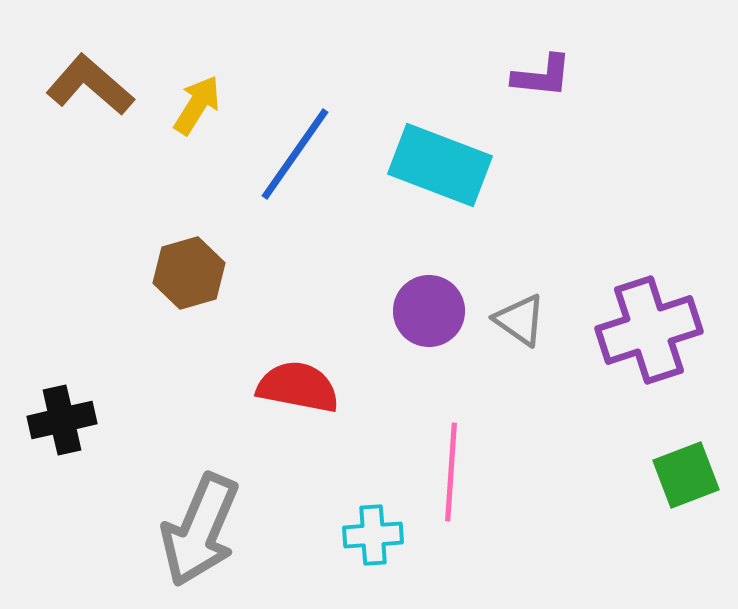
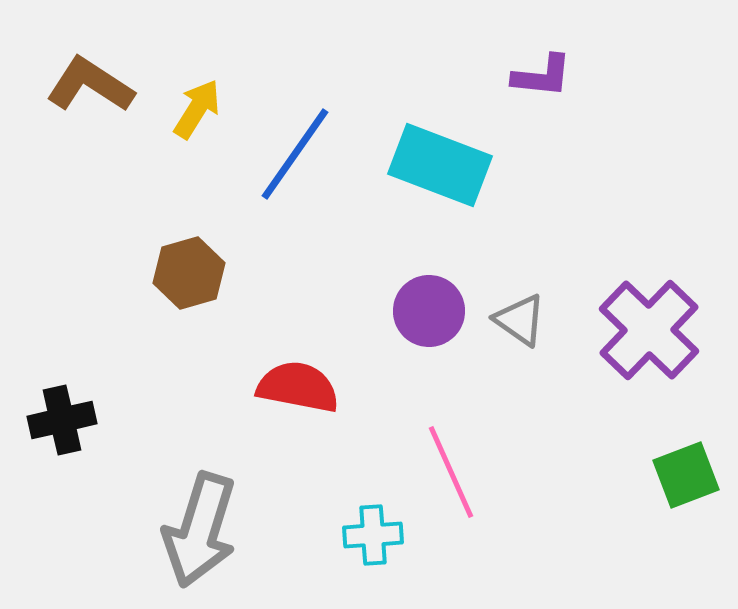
brown L-shape: rotated 8 degrees counterclockwise
yellow arrow: moved 4 px down
purple cross: rotated 28 degrees counterclockwise
pink line: rotated 28 degrees counterclockwise
gray arrow: rotated 6 degrees counterclockwise
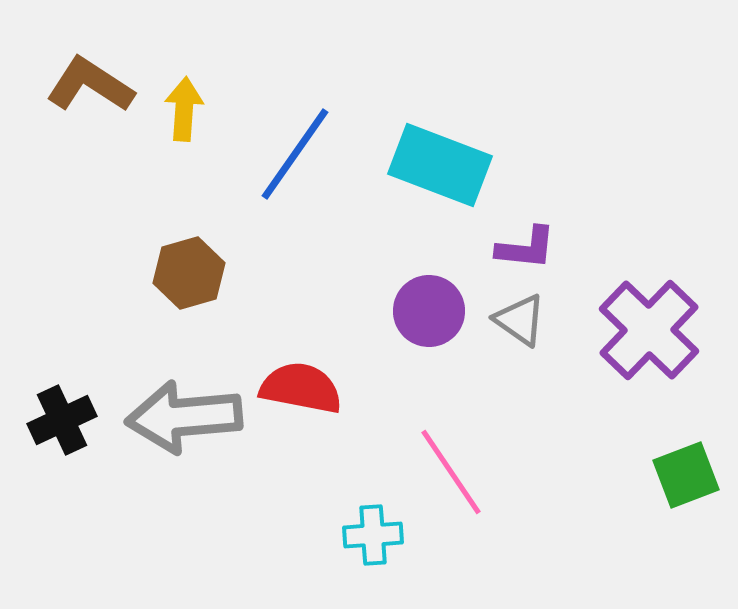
purple L-shape: moved 16 px left, 172 px down
yellow arrow: moved 13 px left; rotated 28 degrees counterclockwise
red semicircle: moved 3 px right, 1 px down
black cross: rotated 12 degrees counterclockwise
pink line: rotated 10 degrees counterclockwise
gray arrow: moved 16 px left, 113 px up; rotated 68 degrees clockwise
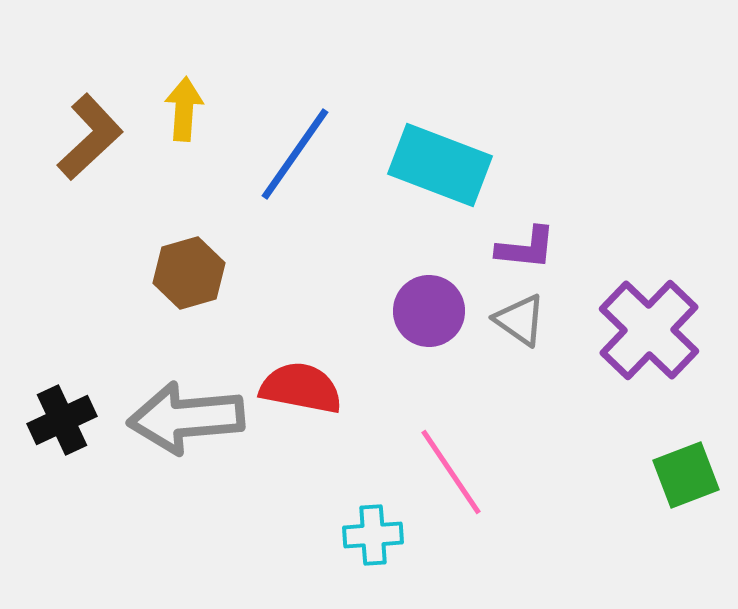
brown L-shape: moved 52 px down; rotated 104 degrees clockwise
gray arrow: moved 2 px right, 1 px down
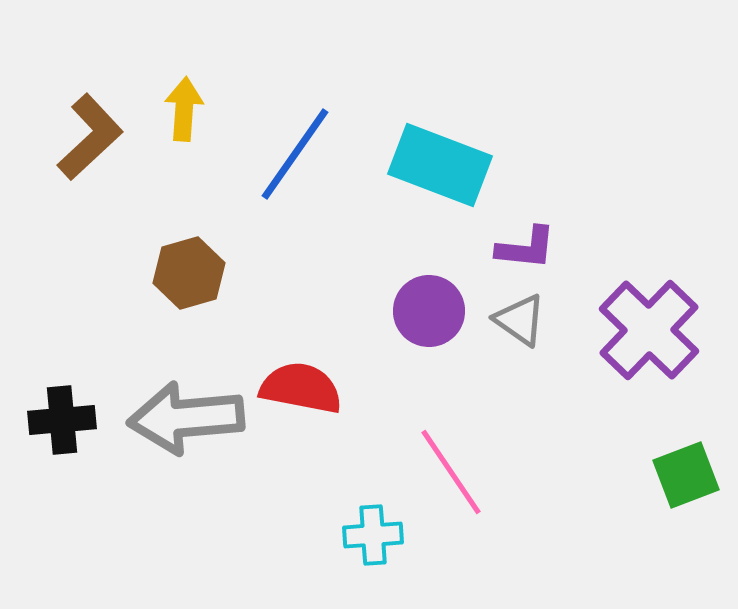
black cross: rotated 20 degrees clockwise
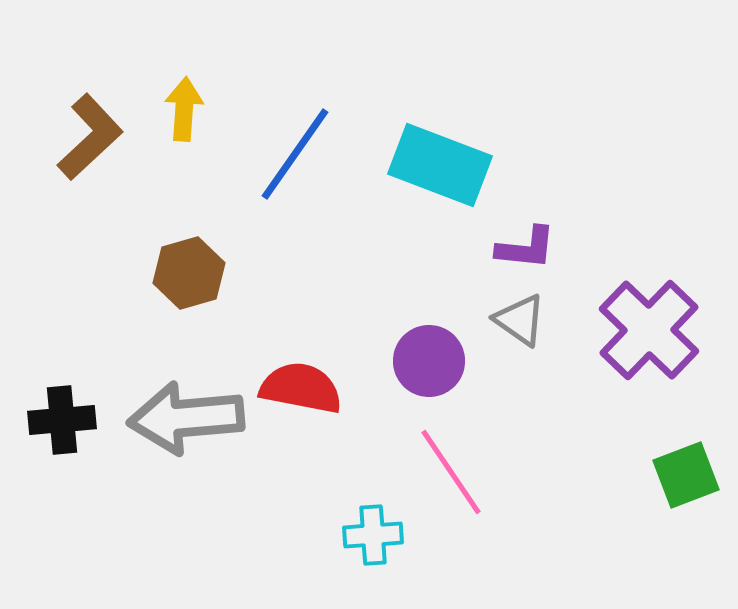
purple circle: moved 50 px down
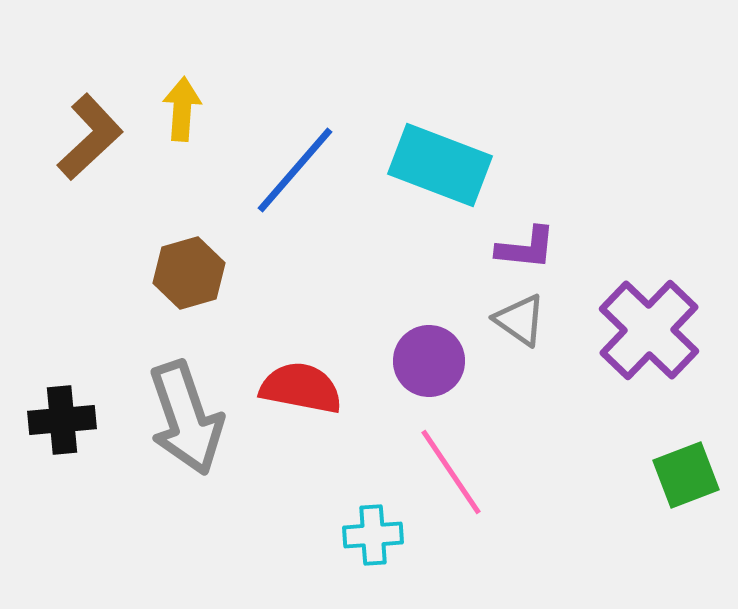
yellow arrow: moved 2 px left
blue line: moved 16 px down; rotated 6 degrees clockwise
gray arrow: rotated 104 degrees counterclockwise
